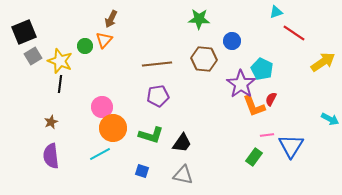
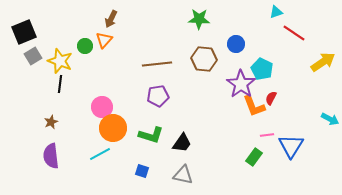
blue circle: moved 4 px right, 3 px down
red semicircle: moved 1 px up
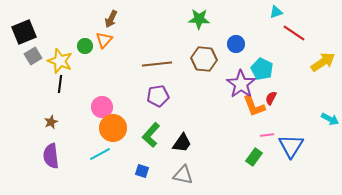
green L-shape: rotated 115 degrees clockwise
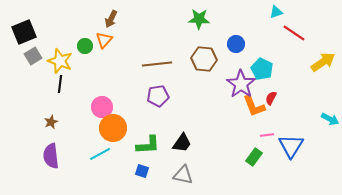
green L-shape: moved 3 px left, 10 px down; rotated 135 degrees counterclockwise
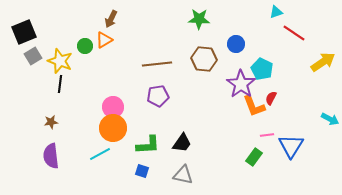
orange triangle: rotated 18 degrees clockwise
pink circle: moved 11 px right
brown star: rotated 16 degrees clockwise
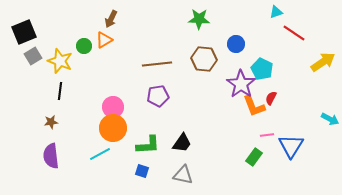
green circle: moved 1 px left
black line: moved 7 px down
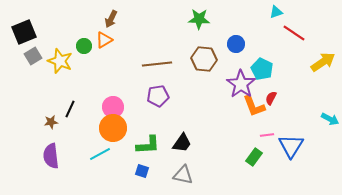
black line: moved 10 px right, 18 px down; rotated 18 degrees clockwise
